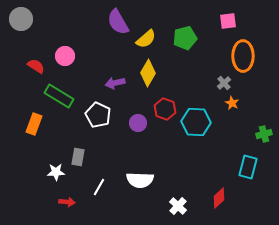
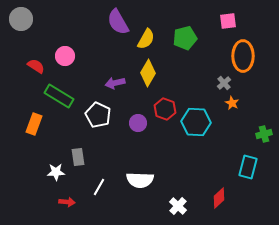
yellow semicircle: rotated 20 degrees counterclockwise
gray rectangle: rotated 18 degrees counterclockwise
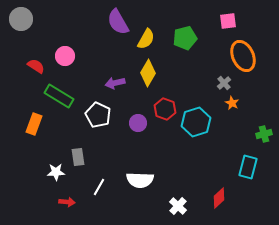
orange ellipse: rotated 24 degrees counterclockwise
cyan hexagon: rotated 20 degrees counterclockwise
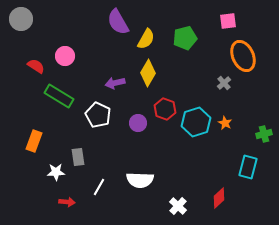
orange star: moved 7 px left, 20 px down
orange rectangle: moved 17 px down
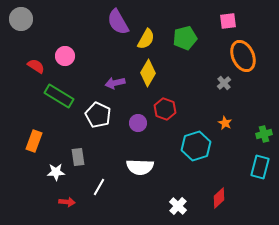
cyan hexagon: moved 24 px down
cyan rectangle: moved 12 px right
white semicircle: moved 13 px up
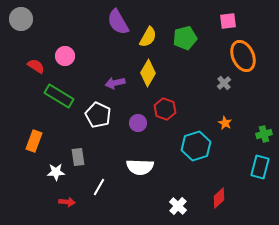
yellow semicircle: moved 2 px right, 2 px up
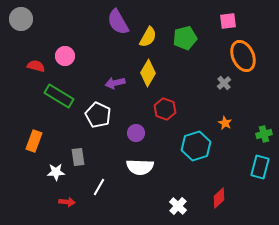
red semicircle: rotated 18 degrees counterclockwise
purple circle: moved 2 px left, 10 px down
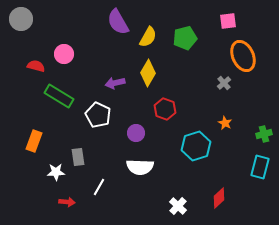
pink circle: moved 1 px left, 2 px up
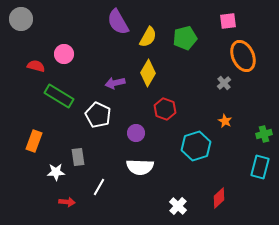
orange star: moved 2 px up
